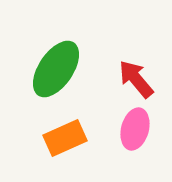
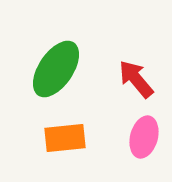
pink ellipse: moved 9 px right, 8 px down
orange rectangle: rotated 18 degrees clockwise
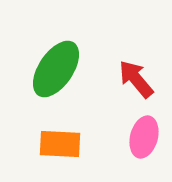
orange rectangle: moved 5 px left, 6 px down; rotated 9 degrees clockwise
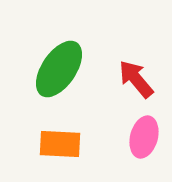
green ellipse: moved 3 px right
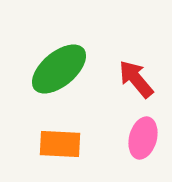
green ellipse: rotated 16 degrees clockwise
pink ellipse: moved 1 px left, 1 px down
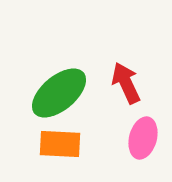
green ellipse: moved 24 px down
red arrow: moved 10 px left, 4 px down; rotated 15 degrees clockwise
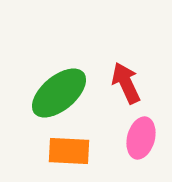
pink ellipse: moved 2 px left
orange rectangle: moved 9 px right, 7 px down
